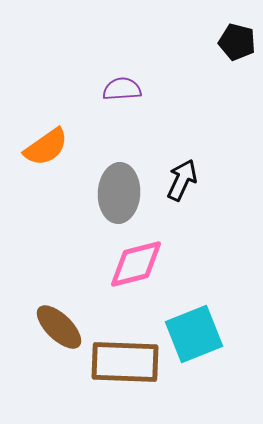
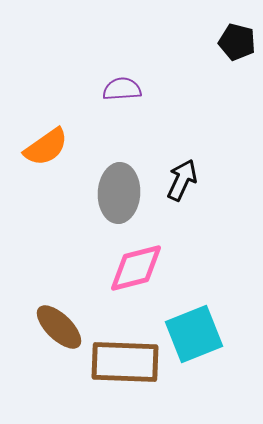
pink diamond: moved 4 px down
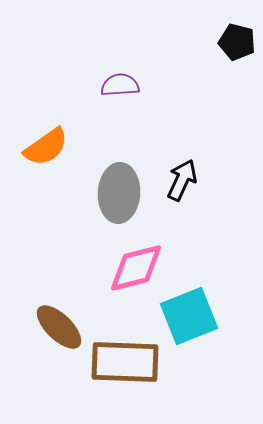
purple semicircle: moved 2 px left, 4 px up
cyan square: moved 5 px left, 18 px up
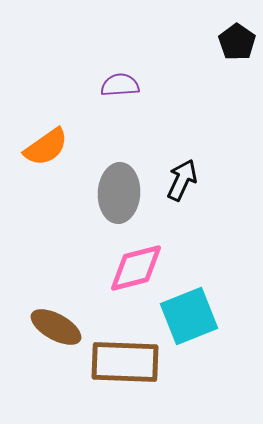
black pentagon: rotated 21 degrees clockwise
brown ellipse: moved 3 px left; rotated 15 degrees counterclockwise
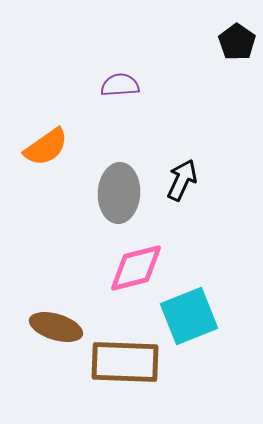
brown ellipse: rotated 12 degrees counterclockwise
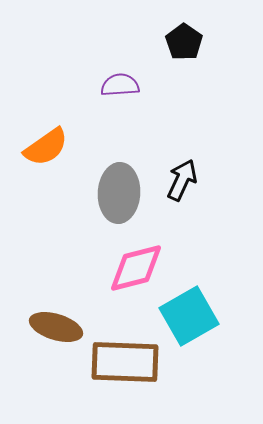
black pentagon: moved 53 px left
cyan square: rotated 8 degrees counterclockwise
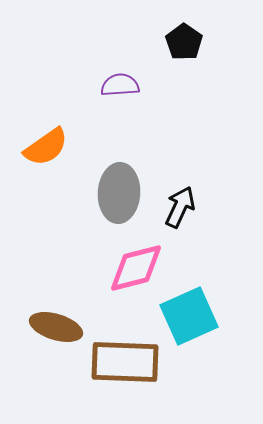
black arrow: moved 2 px left, 27 px down
cyan square: rotated 6 degrees clockwise
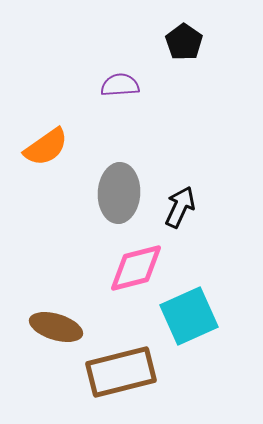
brown rectangle: moved 4 px left, 10 px down; rotated 16 degrees counterclockwise
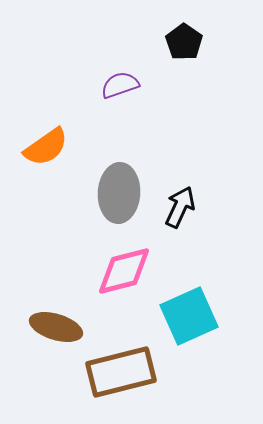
purple semicircle: rotated 15 degrees counterclockwise
pink diamond: moved 12 px left, 3 px down
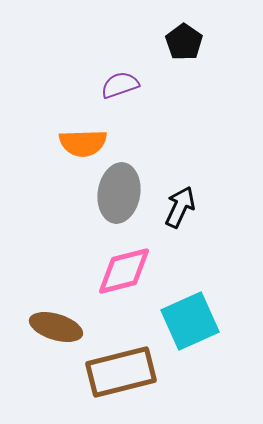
orange semicircle: moved 37 px right, 4 px up; rotated 33 degrees clockwise
gray ellipse: rotated 6 degrees clockwise
cyan square: moved 1 px right, 5 px down
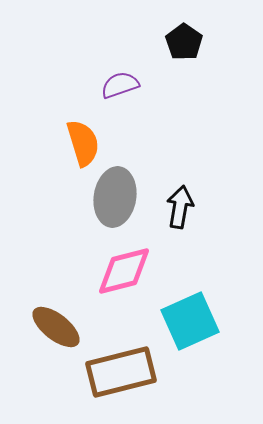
orange semicircle: rotated 105 degrees counterclockwise
gray ellipse: moved 4 px left, 4 px down
black arrow: rotated 15 degrees counterclockwise
brown ellipse: rotated 21 degrees clockwise
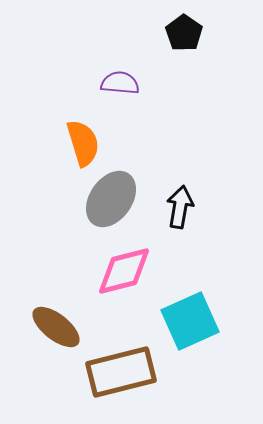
black pentagon: moved 9 px up
purple semicircle: moved 2 px up; rotated 24 degrees clockwise
gray ellipse: moved 4 px left, 2 px down; rotated 26 degrees clockwise
